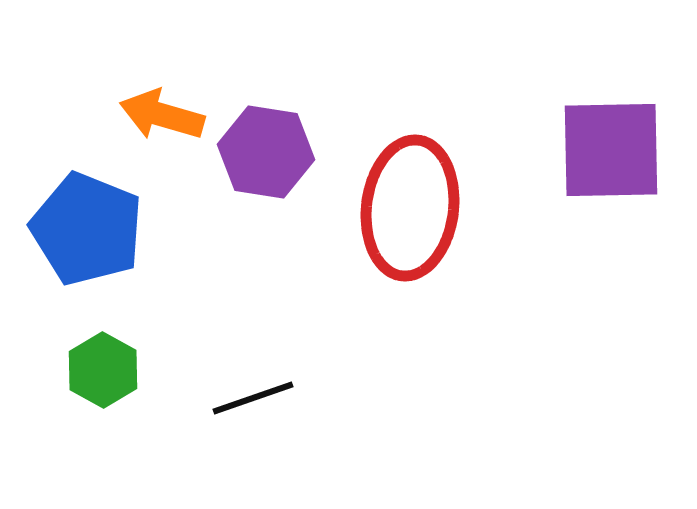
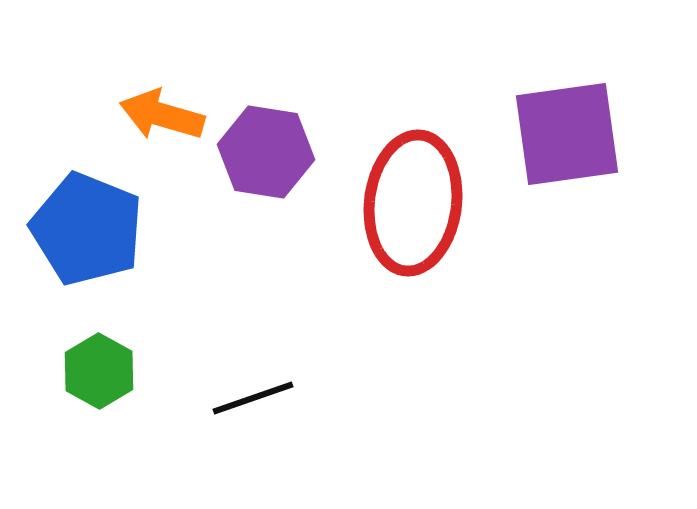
purple square: moved 44 px left, 16 px up; rotated 7 degrees counterclockwise
red ellipse: moved 3 px right, 5 px up
green hexagon: moved 4 px left, 1 px down
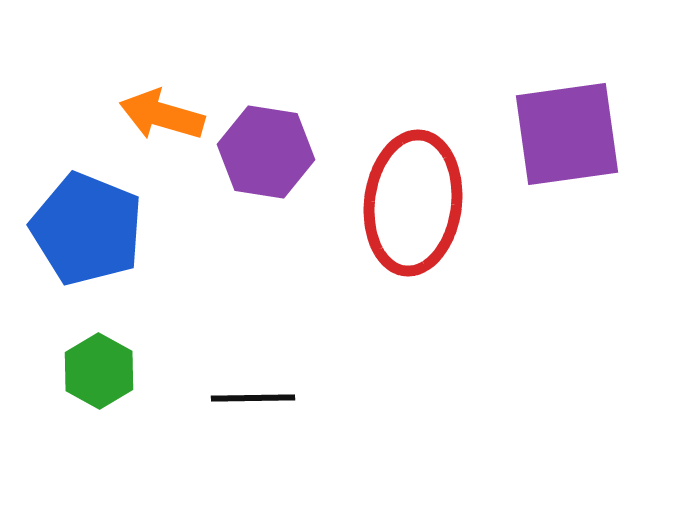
black line: rotated 18 degrees clockwise
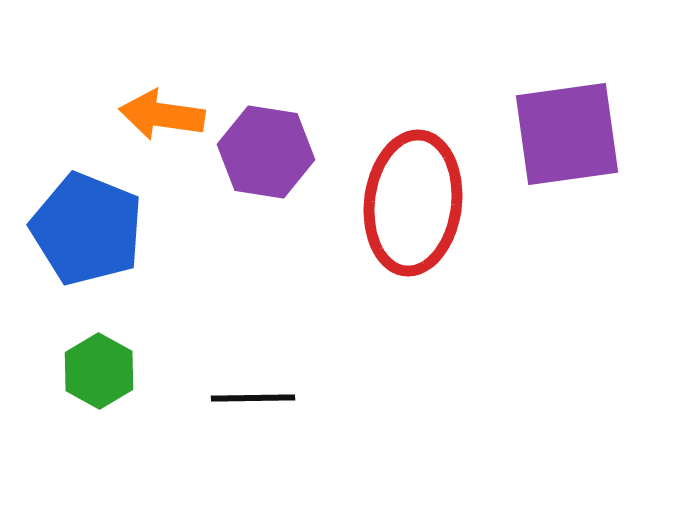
orange arrow: rotated 8 degrees counterclockwise
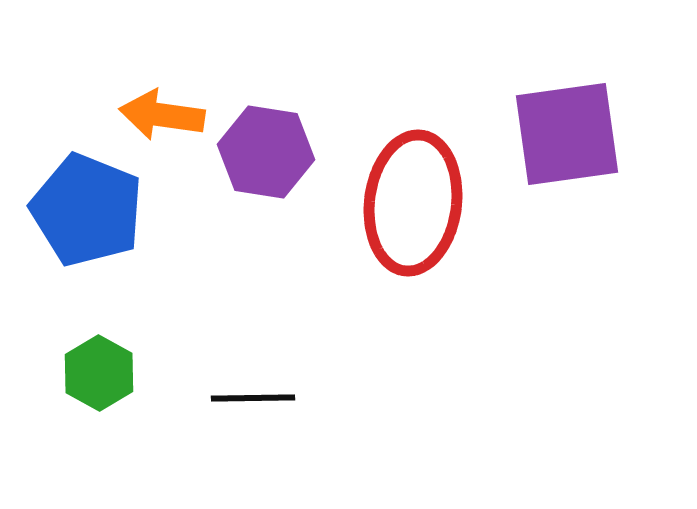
blue pentagon: moved 19 px up
green hexagon: moved 2 px down
